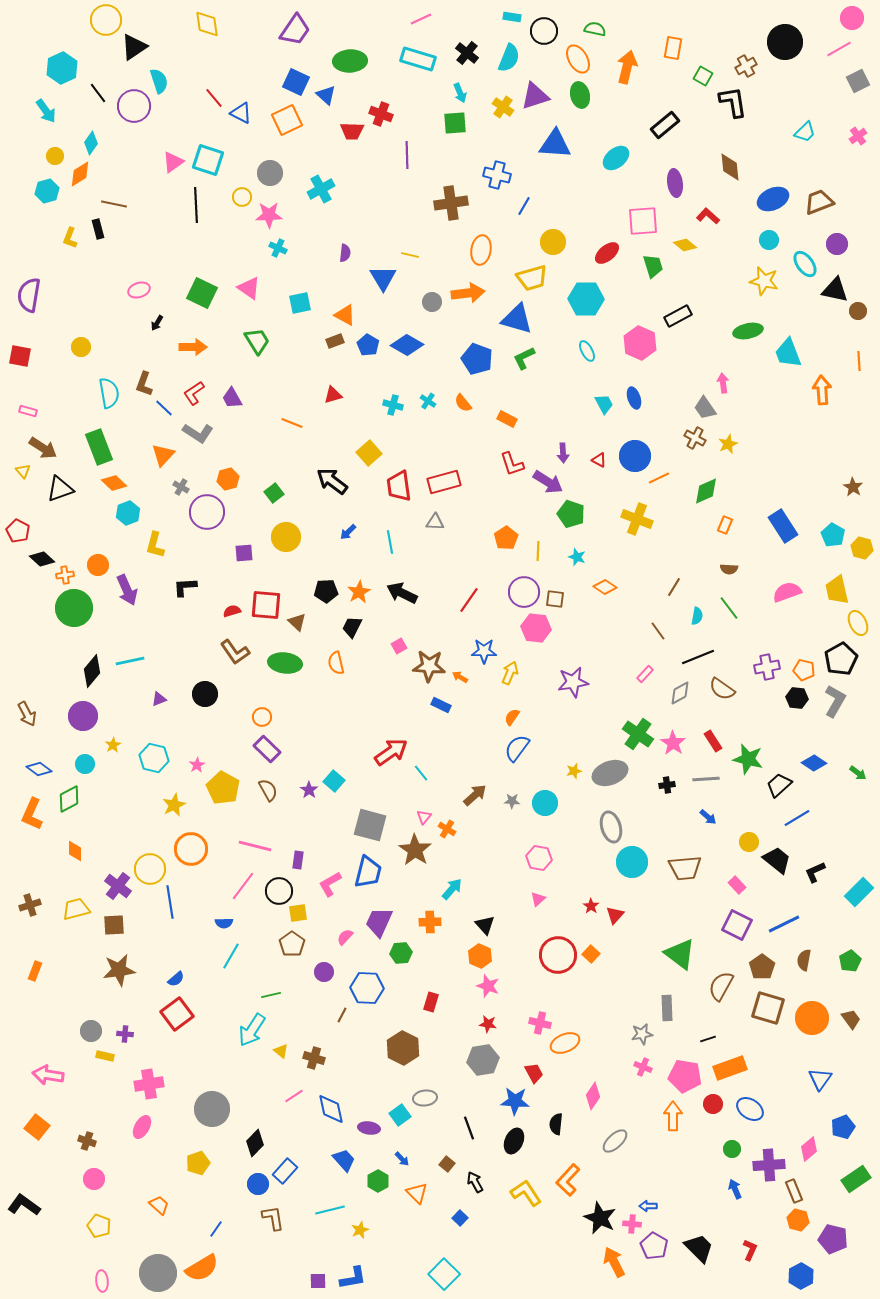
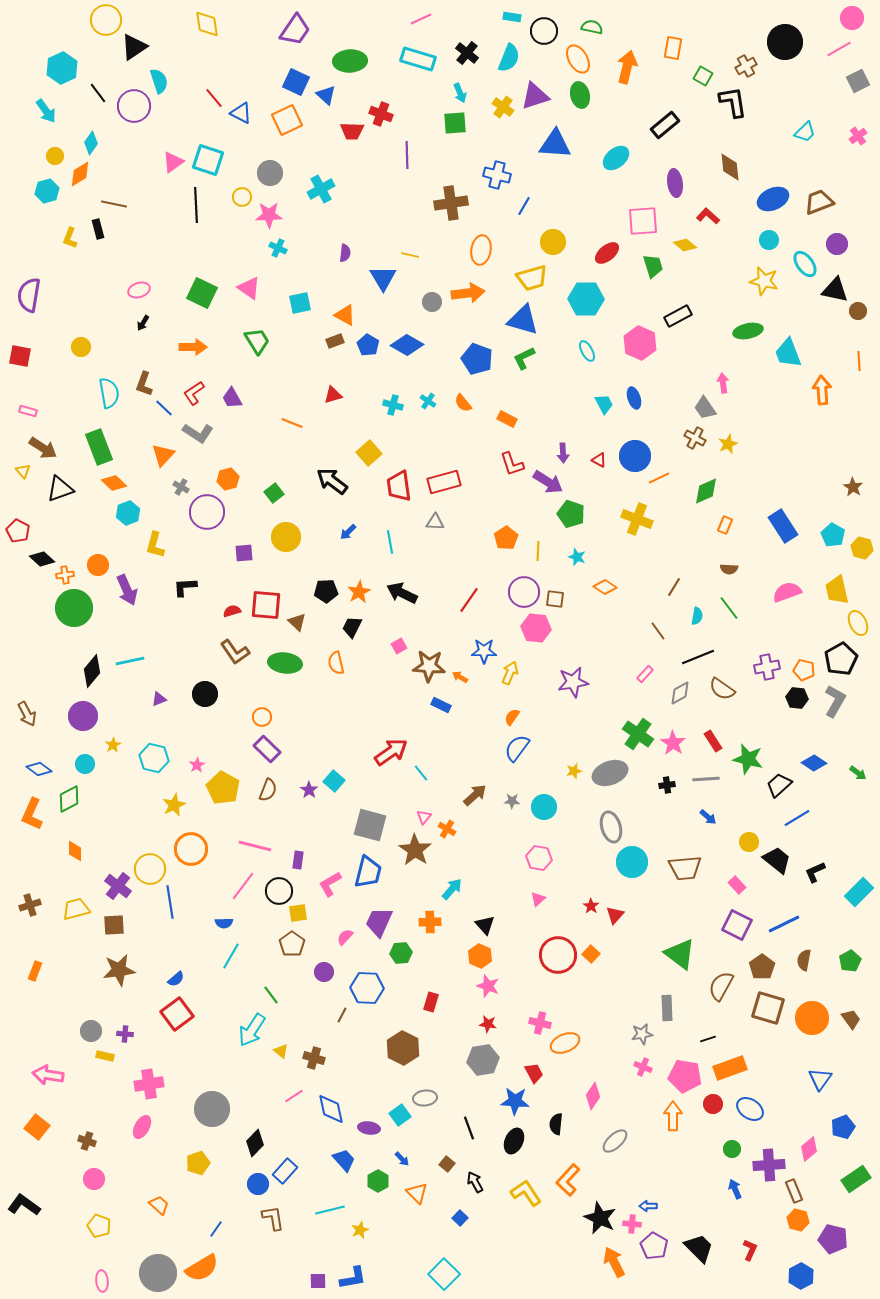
green semicircle at (595, 29): moved 3 px left, 2 px up
blue triangle at (517, 319): moved 6 px right, 1 px down
black arrow at (157, 323): moved 14 px left
brown semicircle at (268, 790): rotated 50 degrees clockwise
cyan circle at (545, 803): moved 1 px left, 4 px down
green line at (271, 995): rotated 66 degrees clockwise
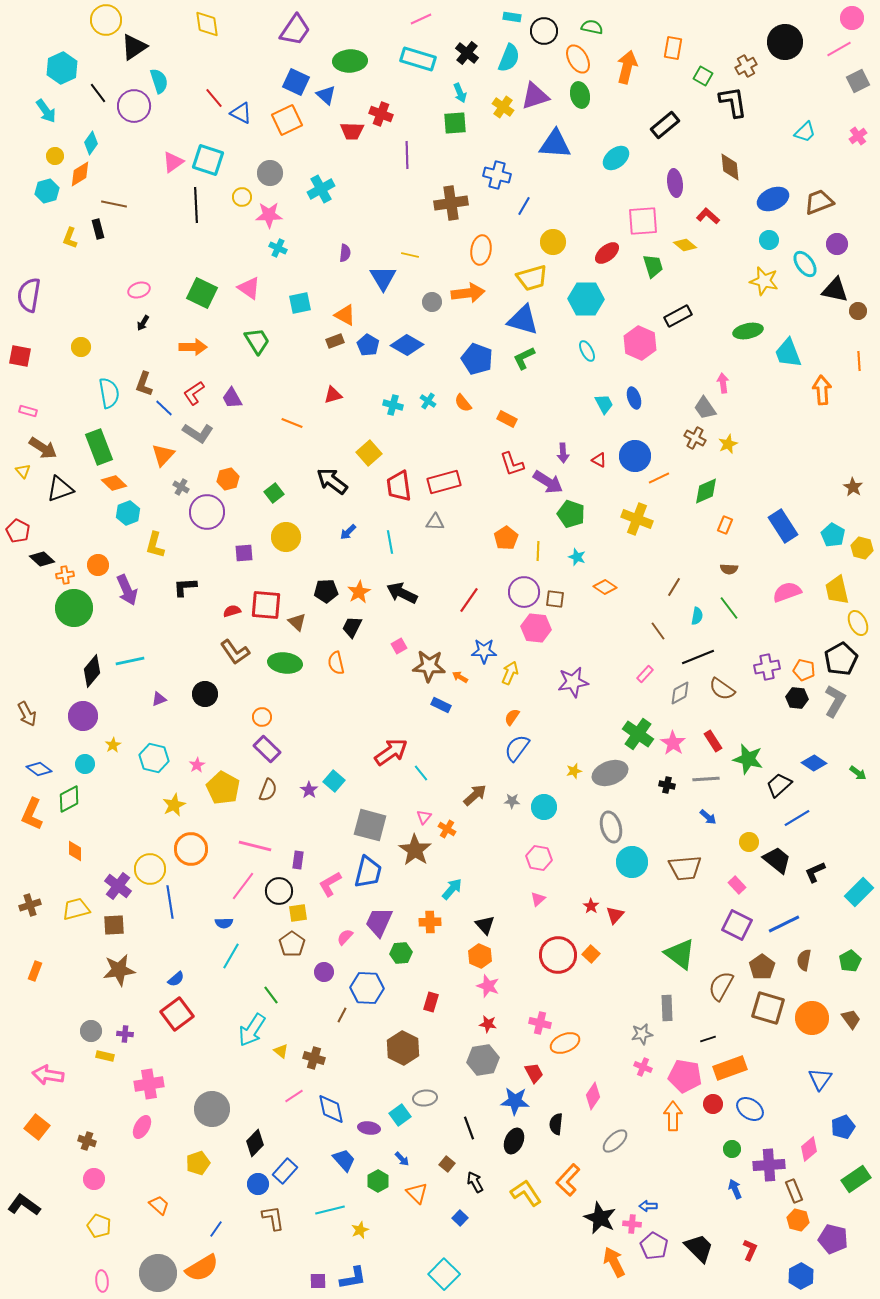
black cross at (667, 785): rotated 21 degrees clockwise
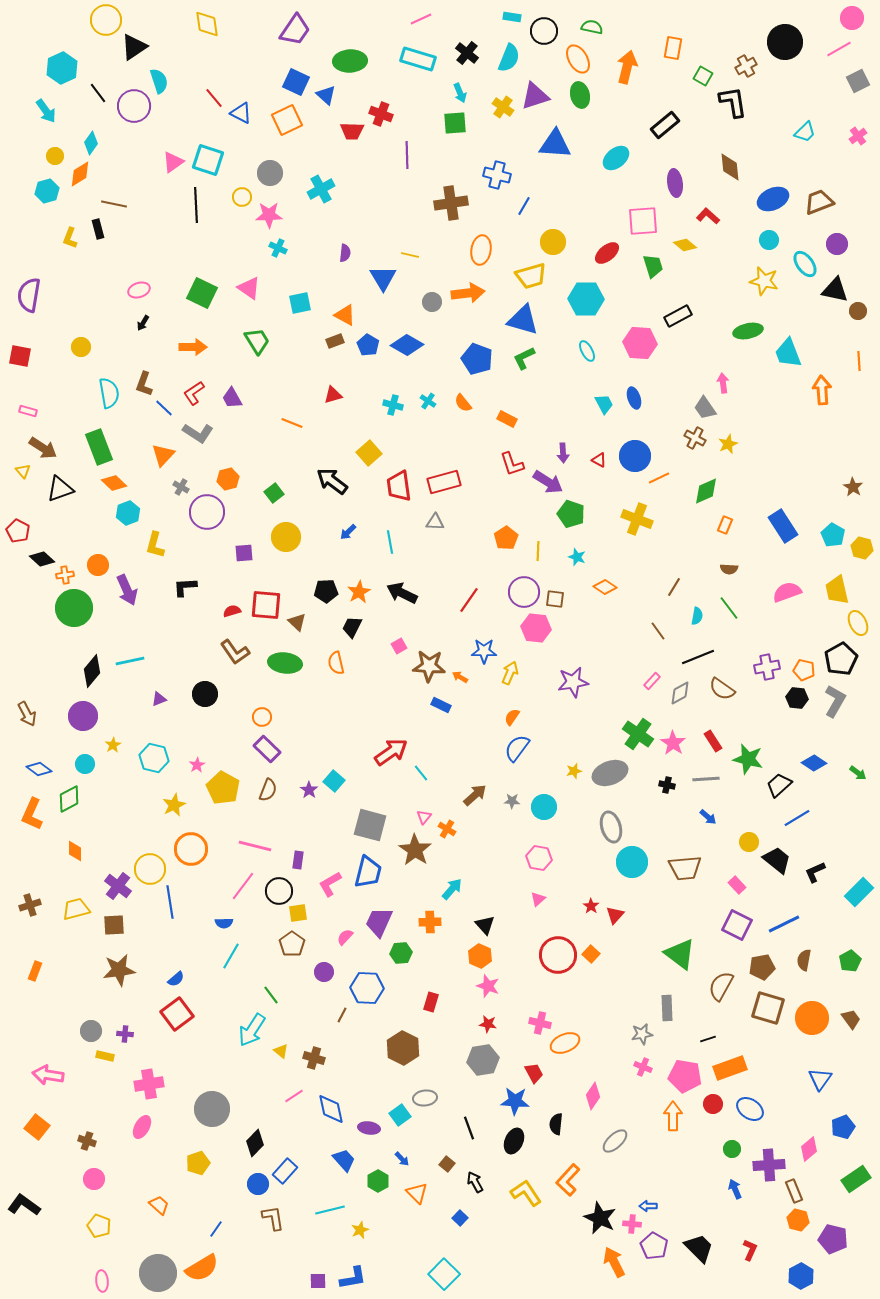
yellow trapezoid at (532, 278): moved 1 px left, 2 px up
pink hexagon at (640, 343): rotated 20 degrees counterclockwise
pink rectangle at (645, 674): moved 7 px right, 7 px down
brown pentagon at (762, 967): rotated 25 degrees clockwise
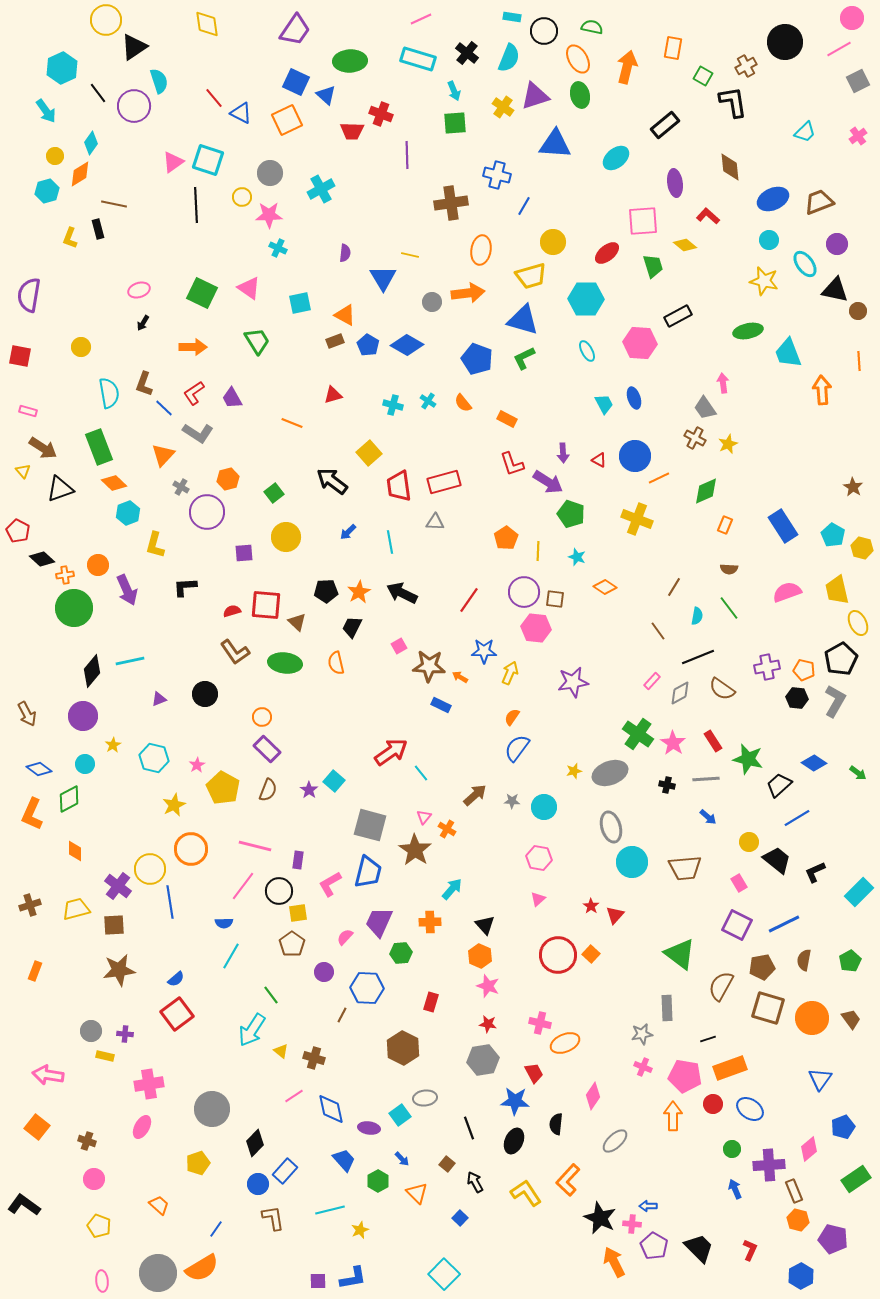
cyan arrow at (460, 93): moved 6 px left, 2 px up
pink rectangle at (737, 885): moved 2 px right, 2 px up; rotated 12 degrees clockwise
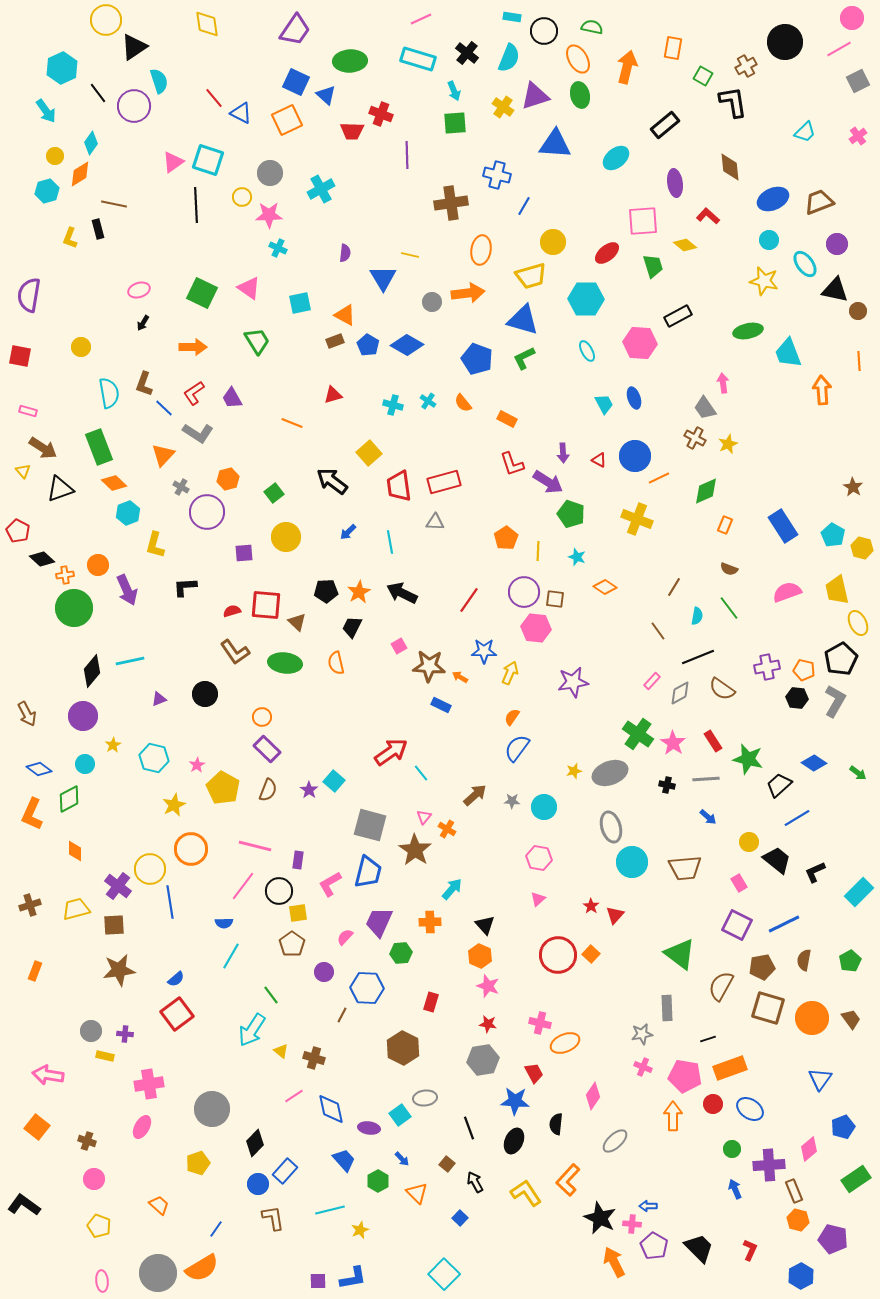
brown semicircle at (729, 569): rotated 18 degrees clockwise
